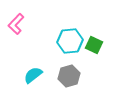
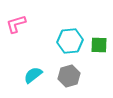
pink L-shape: rotated 30 degrees clockwise
green square: moved 5 px right; rotated 24 degrees counterclockwise
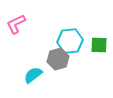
pink L-shape: rotated 10 degrees counterclockwise
gray hexagon: moved 11 px left, 17 px up
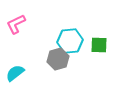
cyan semicircle: moved 18 px left, 2 px up
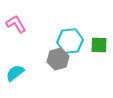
pink L-shape: rotated 85 degrees clockwise
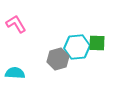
cyan hexagon: moved 7 px right, 6 px down
green square: moved 2 px left, 2 px up
cyan semicircle: rotated 42 degrees clockwise
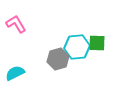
cyan semicircle: rotated 30 degrees counterclockwise
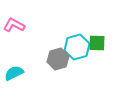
pink L-shape: moved 2 px left, 1 px down; rotated 30 degrees counterclockwise
cyan hexagon: rotated 10 degrees counterclockwise
cyan semicircle: moved 1 px left
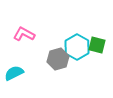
pink L-shape: moved 10 px right, 9 px down
green square: moved 2 px down; rotated 12 degrees clockwise
cyan hexagon: rotated 15 degrees counterclockwise
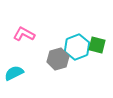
cyan hexagon: rotated 10 degrees clockwise
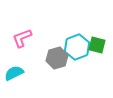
pink L-shape: moved 2 px left, 4 px down; rotated 50 degrees counterclockwise
gray hexagon: moved 1 px left, 1 px up
